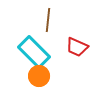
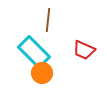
red trapezoid: moved 7 px right, 3 px down
orange circle: moved 3 px right, 3 px up
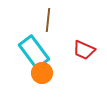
cyan rectangle: rotated 8 degrees clockwise
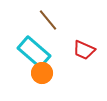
brown line: rotated 45 degrees counterclockwise
cyan rectangle: rotated 12 degrees counterclockwise
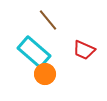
orange circle: moved 3 px right, 1 px down
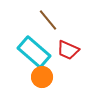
red trapezoid: moved 16 px left
orange circle: moved 3 px left, 3 px down
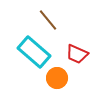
red trapezoid: moved 9 px right, 4 px down
orange circle: moved 15 px right, 1 px down
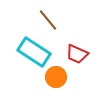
cyan rectangle: rotated 8 degrees counterclockwise
orange circle: moved 1 px left, 1 px up
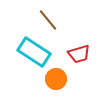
red trapezoid: moved 2 px right; rotated 40 degrees counterclockwise
orange circle: moved 2 px down
